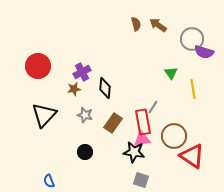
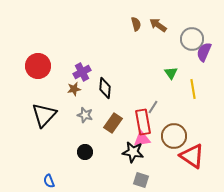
purple semicircle: rotated 96 degrees clockwise
black star: moved 1 px left
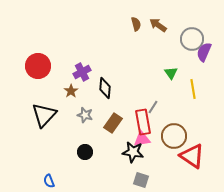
brown star: moved 3 px left, 2 px down; rotated 24 degrees counterclockwise
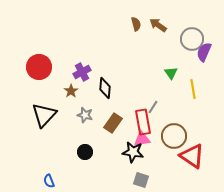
red circle: moved 1 px right, 1 px down
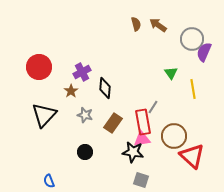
red triangle: rotated 8 degrees clockwise
